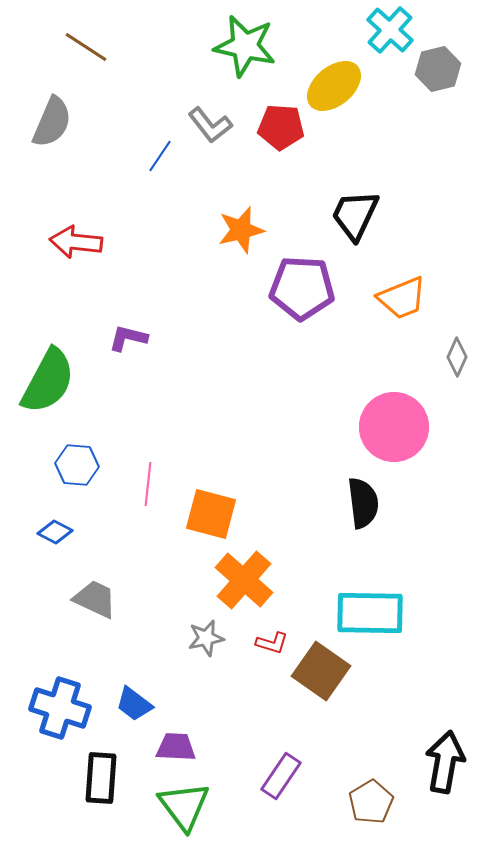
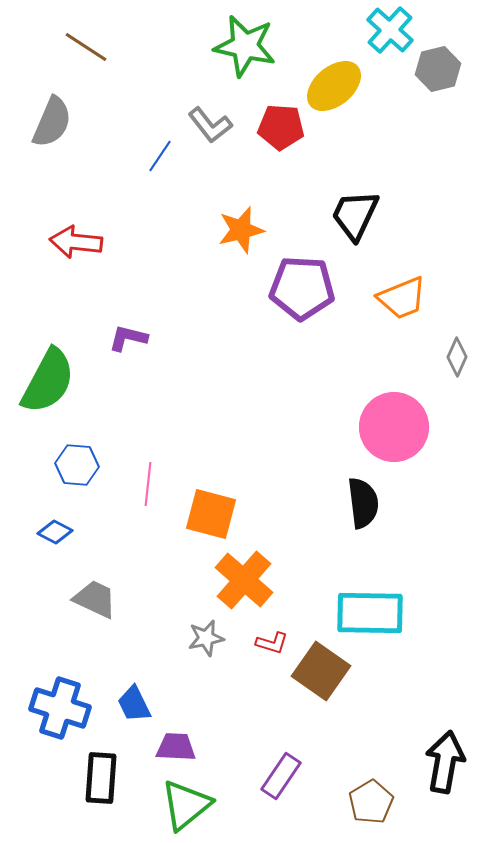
blue trapezoid: rotated 27 degrees clockwise
green triangle: moved 2 px right, 1 px up; rotated 28 degrees clockwise
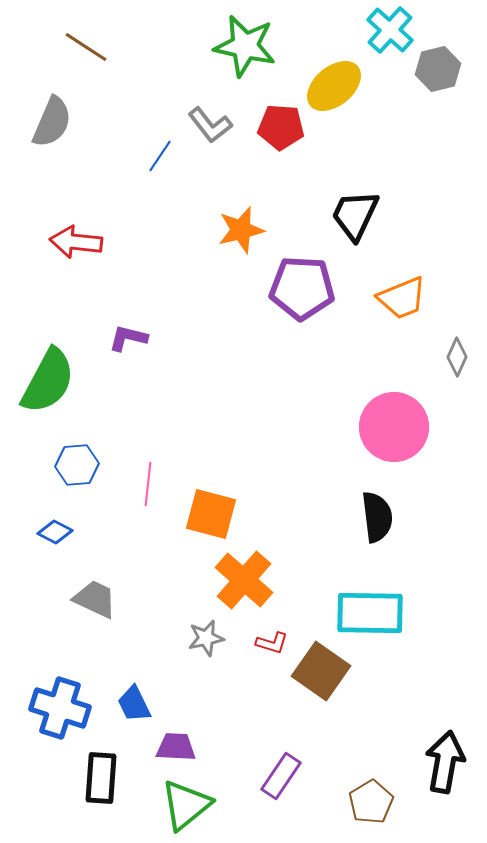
blue hexagon: rotated 9 degrees counterclockwise
black semicircle: moved 14 px right, 14 px down
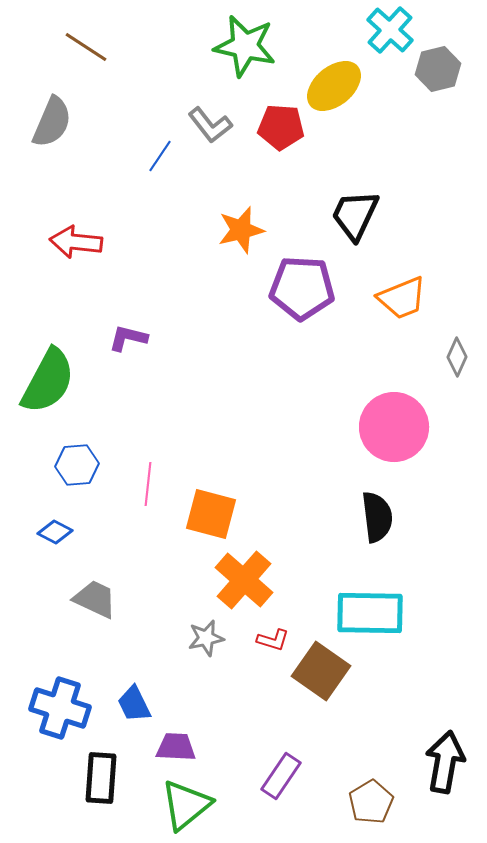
red L-shape: moved 1 px right, 3 px up
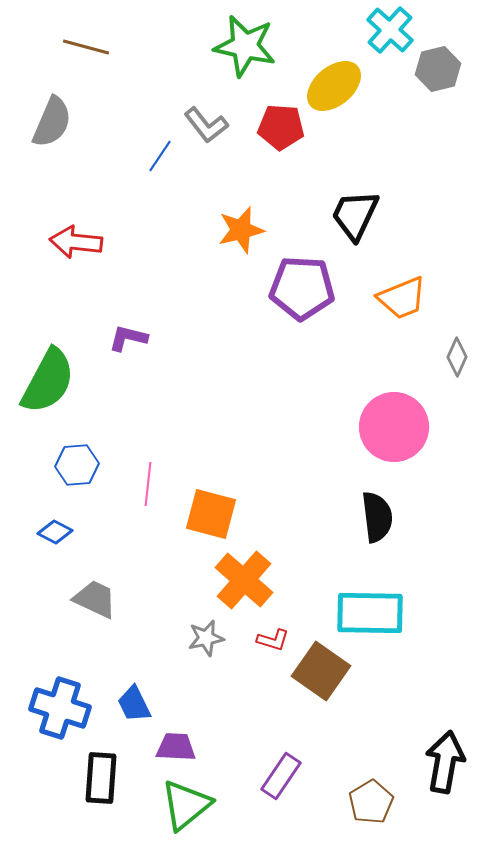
brown line: rotated 18 degrees counterclockwise
gray L-shape: moved 4 px left
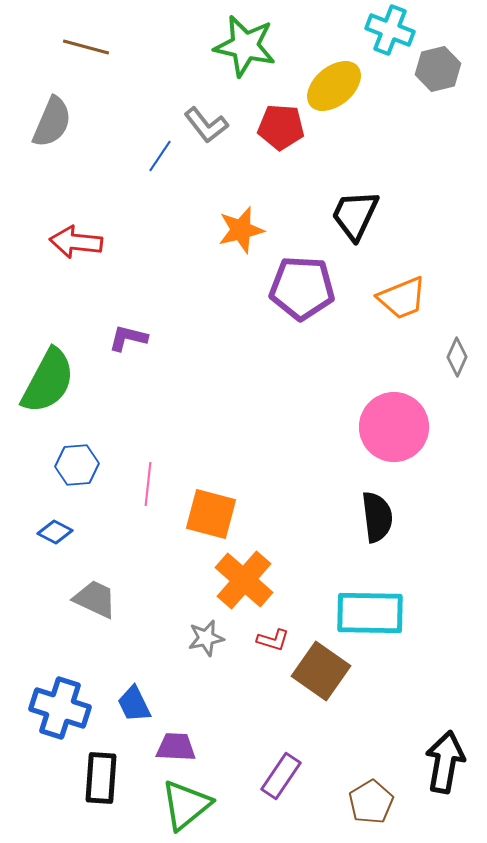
cyan cross: rotated 21 degrees counterclockwise
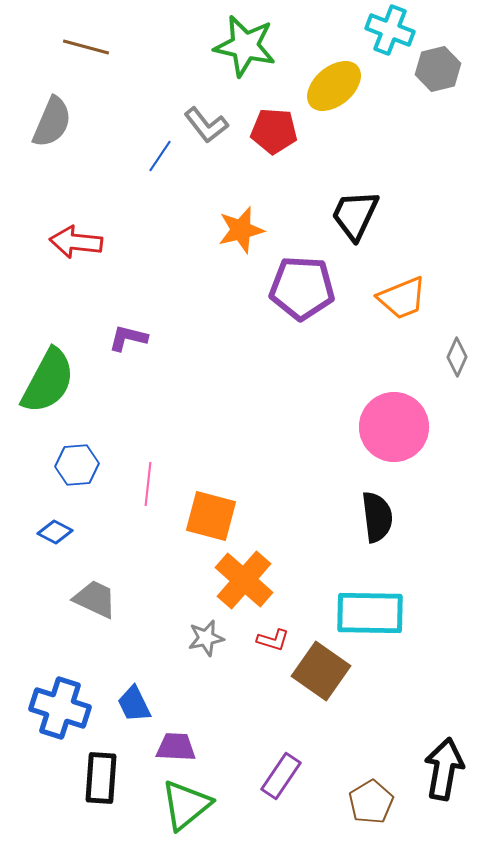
red pentagon: moved 7 px left, 4 px down
orange square: moved 2 px down
black arrow: moved 1 px left, 7 px down
